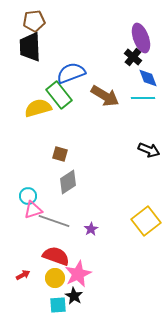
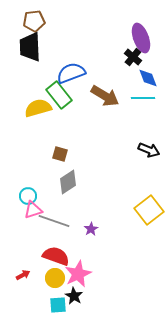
yellow square: moved 3 px right, 11 px up
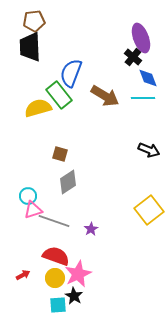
blue semicircle: rotated 48 degrees counterclockwise
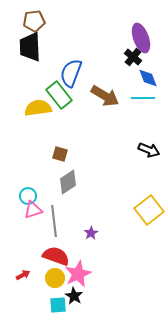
yellow semicircle: rotated 8 degrees clockwise
gray line: rotated 64 degrees clockwise
purple star: moved 4 px down
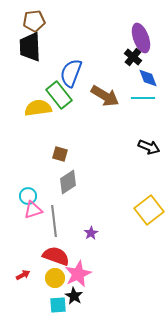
black arrow: moved 3 px up
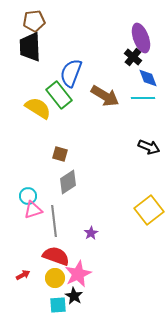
yellow semicircle: rotated 40 degrees clockwise
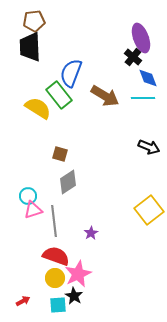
red arrow: moved 26 px down
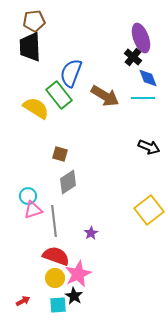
yellow semicircle: moved 2 px left
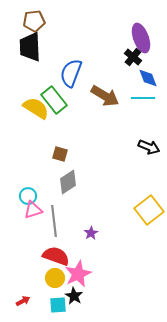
green rectangle: moved 5 px left, 5 px down
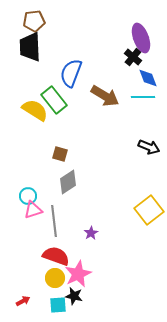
cyan line: moved 1 px up
yellow semicircle: moved 1 px left, 2 px down
black star: rotated 18 degrees counterclockwise
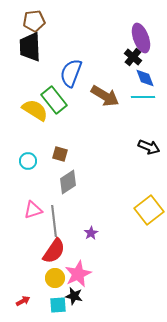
blue diamond: moved 3 px left
cyan circle: moved 35 px up
red semicircle: moved 2 px left, 5 px up; rotated 104 degrees clockwise
